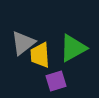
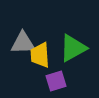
gray triangle: rotated 36 degrees clockwise
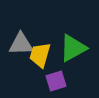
gray triangle: moved 2 px left, 1 px down
yellow trapezoid: rotated 20 degrees clockwise
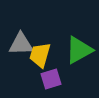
green triangle: moved 6 px right, 2 px down
purple square: moved 5 px left, 2 px up
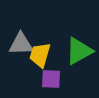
green triangle: moved 1 px down
purple square: rotated 20 degrees clockwise
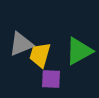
gray triangle: rotated 20 degrees counterclockwise
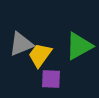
green triangle: moved 5 px up
yellow trapezoid: rotated 20 degrees clockwise
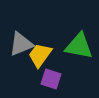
green triangle: rotated 40 degrees clockwise
purple square: rotated 15 degrees clockwise
